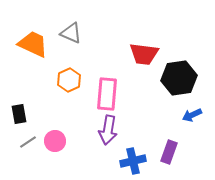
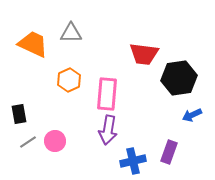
gray triangle: rotated 25 degrees counterclockwise
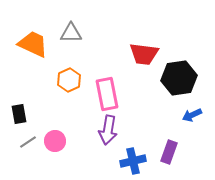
pink rectangle: rotated 16 degrees counterclockwise
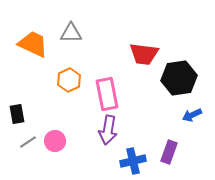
black rectangle: moved 2 px left
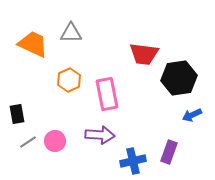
purple arrow: moved 8 px left, 5 px down; rotated 96 degrees counterclockwise
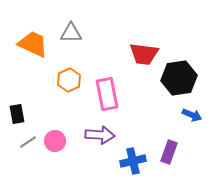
blue arrow: rotated 132 degrees counterclockwise
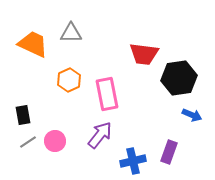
black rectangle: moved 6 px right, 1 px down
purple arrow: rotated 56 degrees counterclockwise
